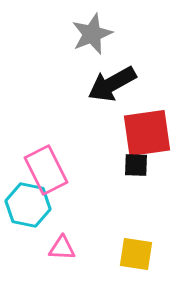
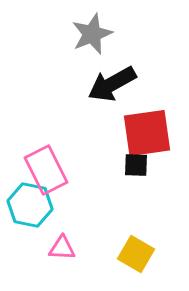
cyan hexagon: moved 2 px right
yellow square: rotated 21 degrees clockwise
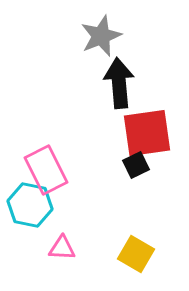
gray star: moved 9 px right, 2 px down
black arrow: moved 7 px right, 1 px up; rotated 114 degrees clockwise
black square: rotated 28 degrees counterclockwise
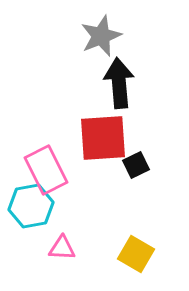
red square: moved 44 px left, 5 px down; rotated 4 degrees clockwise
cyan hexagon: moved 1 px right, 1 px down; rotated 21 degrees counterclockwise
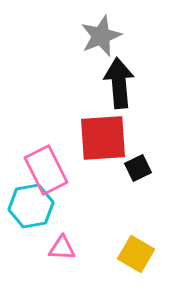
black square: moved 2 px right, 3 px down
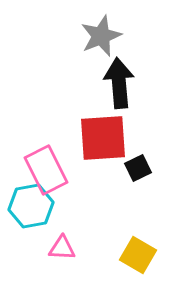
yellow square: moved 2 px right, 1 px down
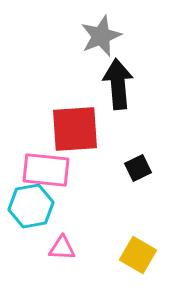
black arrow: moved 1 px left, 1 px down
red square: moved 28 px left, 9 px up
pink rectangle: rotated 57 degrees counterclockwise
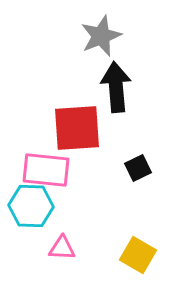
black arrow: moved 2 px left, 3 px down
red square: moved 2 px right, 1 px up
cyan hexagon: rotated 12 degrees clockwise
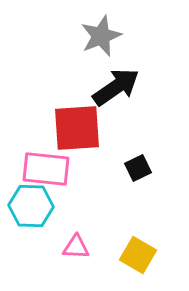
black arrow: rotated 60 degrees clockwise
pink rectangle: moved 1 px up
pink triangle: moved 14 px right, 1 px up
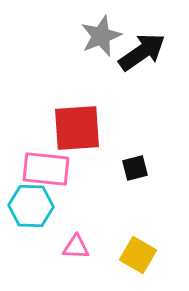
black arrow: moved 26 px right, 35 px up
black square: moved 3 px left; rotated 12 degrees clockwise
